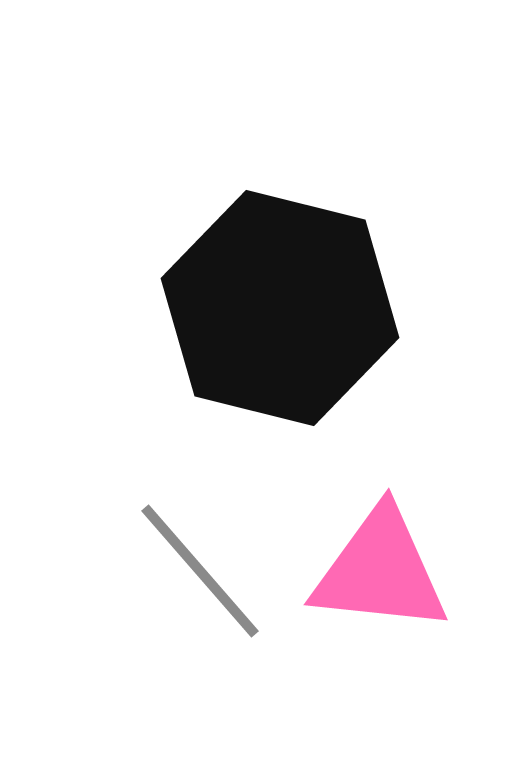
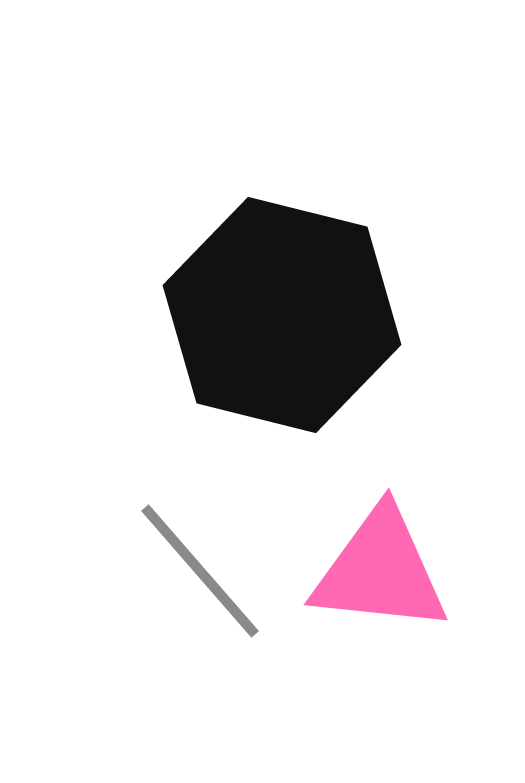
black hexagon: moved 2 px right, 7 px down
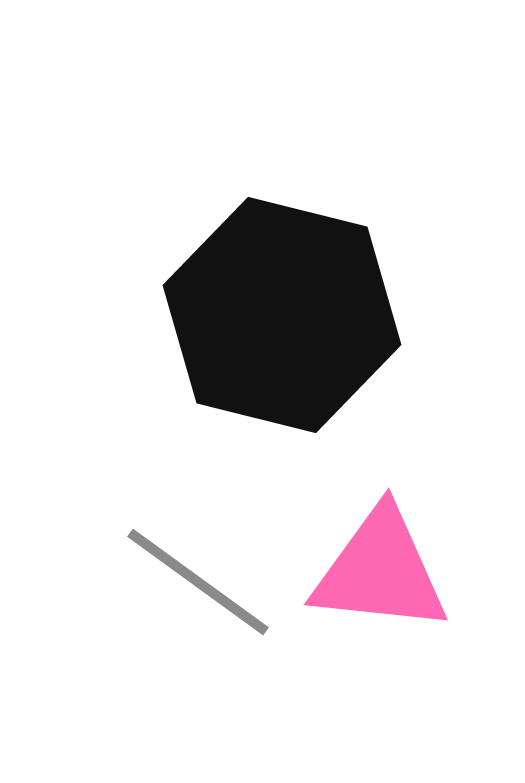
gray line: moved 2 px left, 11 px down; rotated 13 degrees counterclockwise
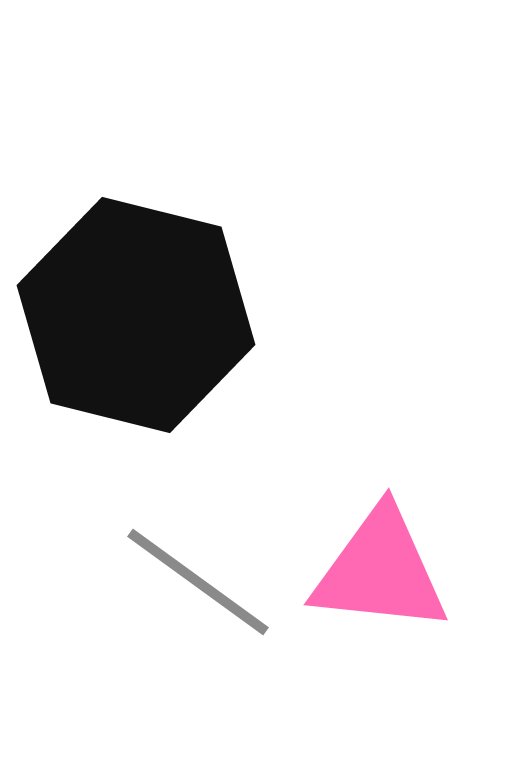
black hexagon: moved 146 px left
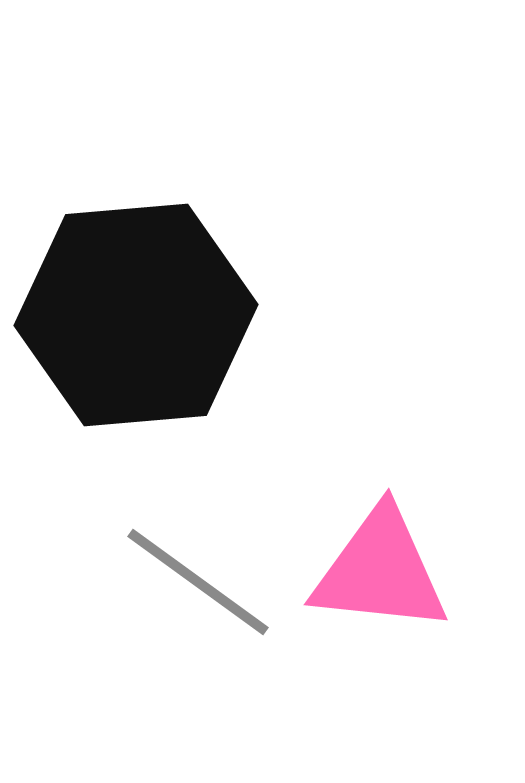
black hexagon: rotated 19 degrees counterclockwise
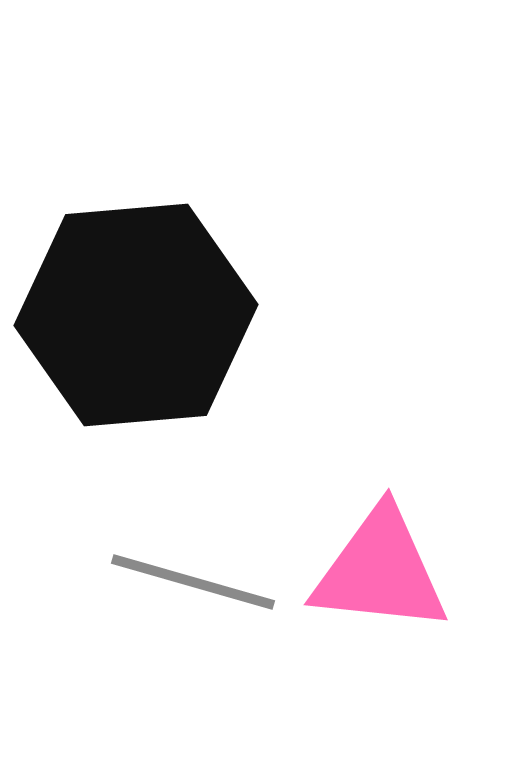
gray line: moved 5 px left; rotated 20 degrees counterclockwise
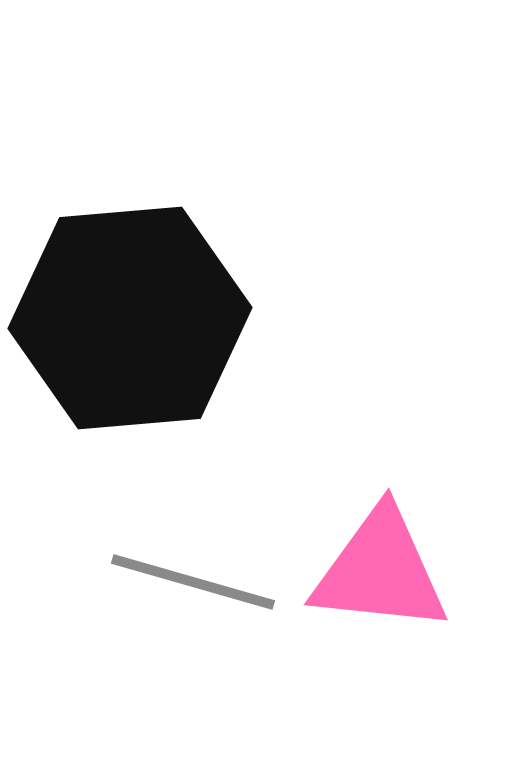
black hexagon: moved 6 px left, 3 px down
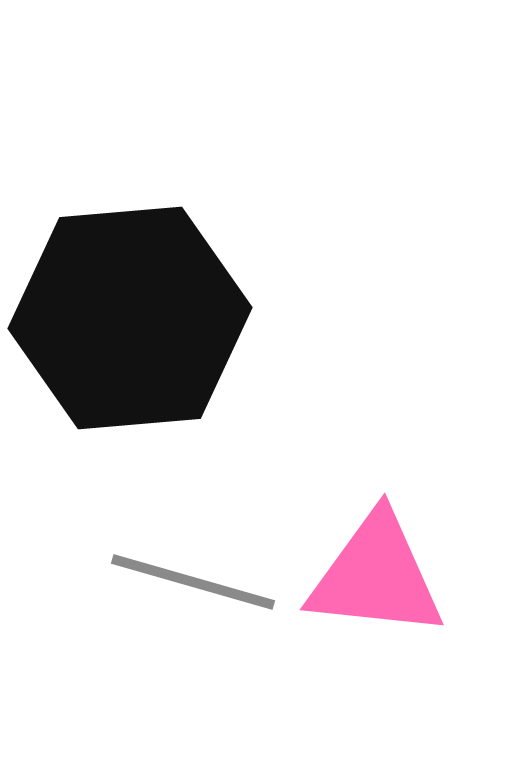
pink triangle: moved 4 px left, 5 px down
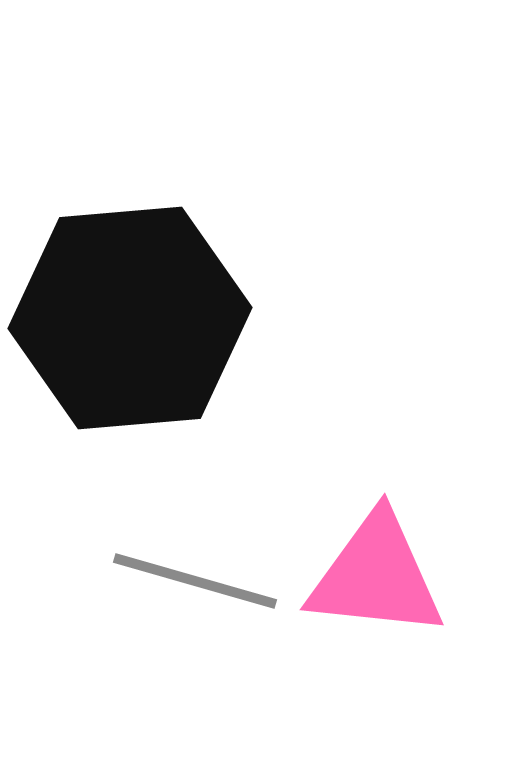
gray line: moved 2 px right, 1 px up
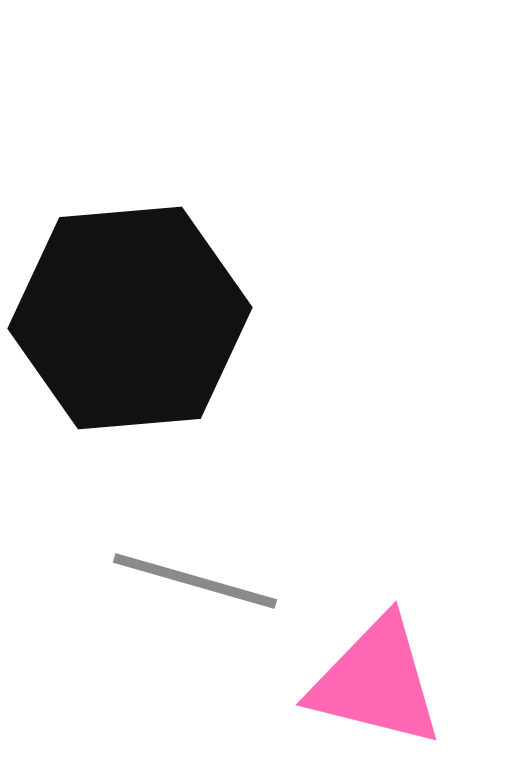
pink triangle: moved 106 px down; rotated 8 degrees clockwise
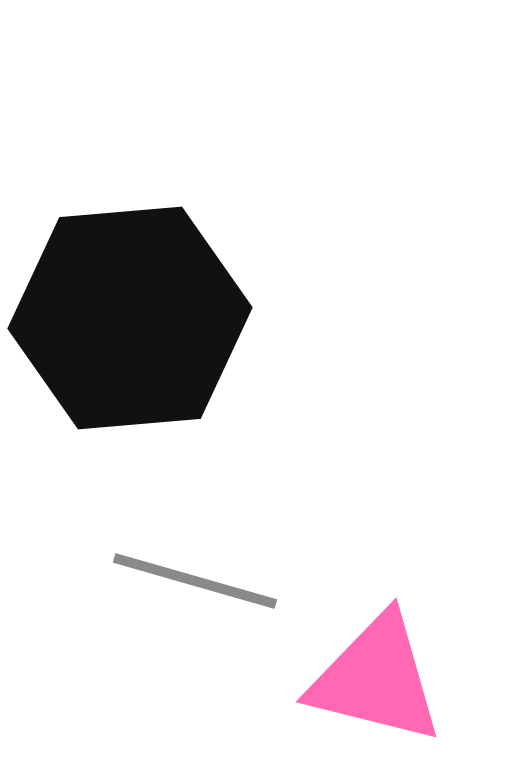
pink triangle: moved 3 px up
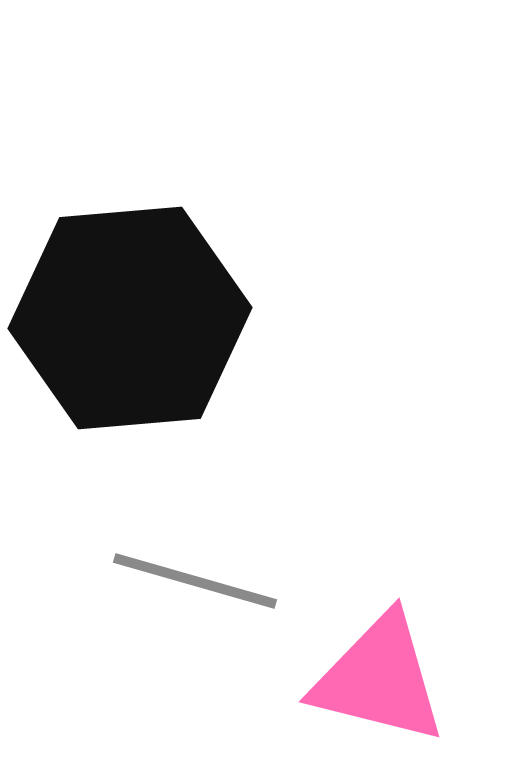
pink triangle: moved 3 px right
